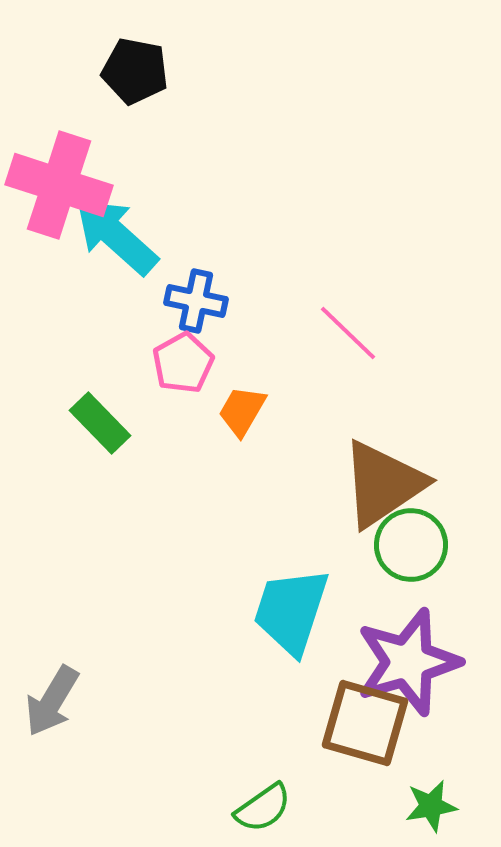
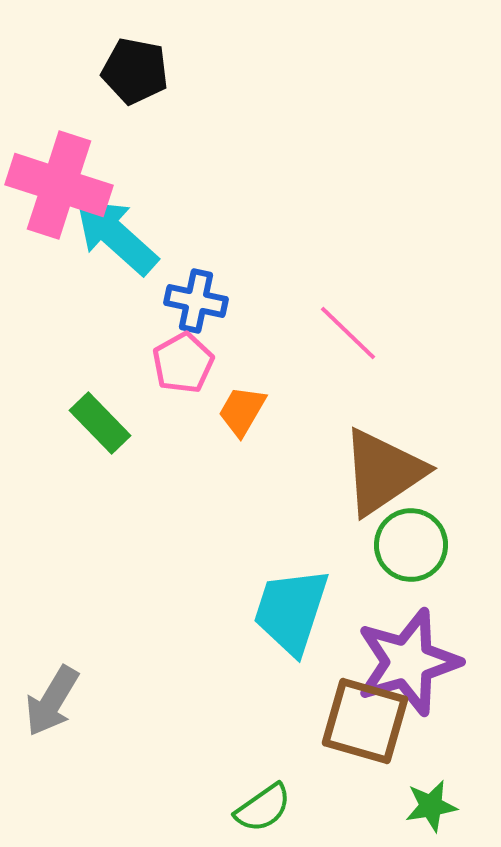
brown triangle: moved 12 px up
brown square: moved 2 px up
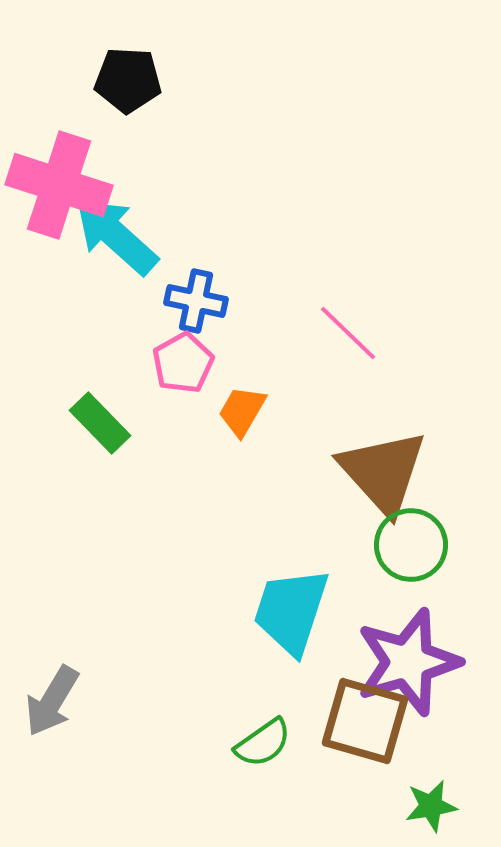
black pentagon: moved 7 px left, 9 px down; rotated 8 degrees counterclockwise
brown triangle: rotated 38 degrees counterclockwise
green semicircle: moved 65 px up
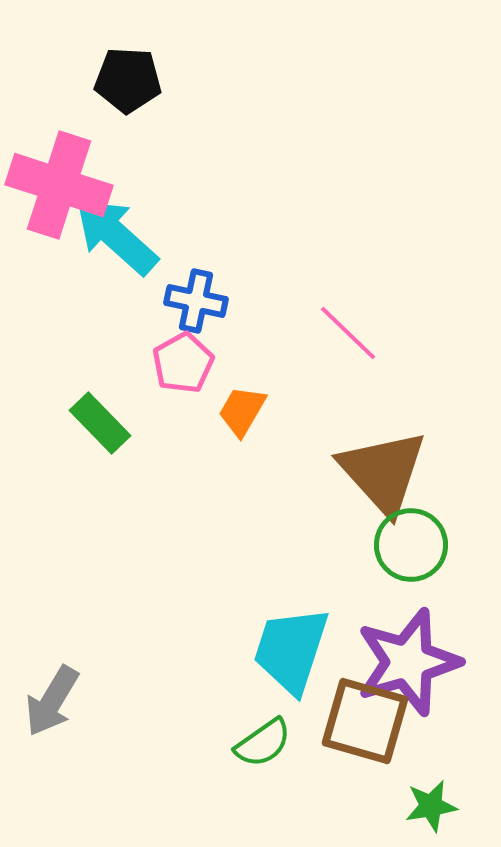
cyan trapezoid: moved 39 px down
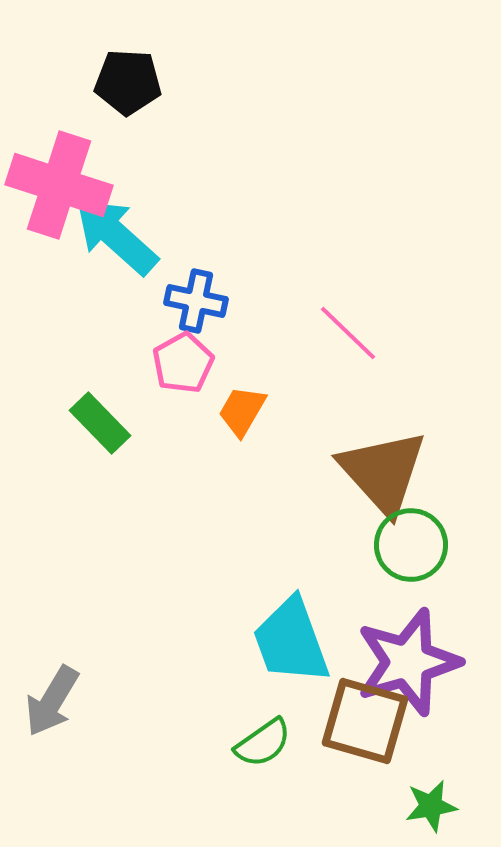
black pentagon: moved 2 px down
cyan trapezoid: moved 9 px up; rotated 38 degrees counterclockwise
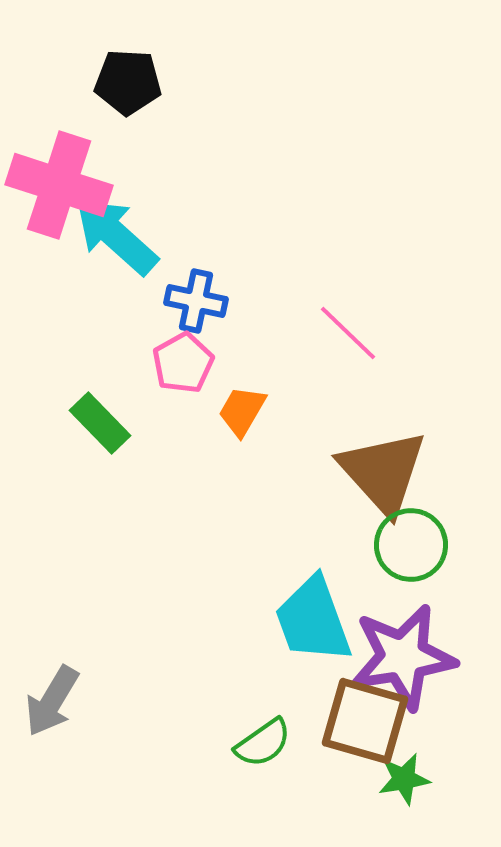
cyan trapezoid: moved 22 px right, 21 px up
purple star: moved 5 px left, 5 px up; rotated 7 degrees clockwise
green star: moved 27 px left, 27 px up
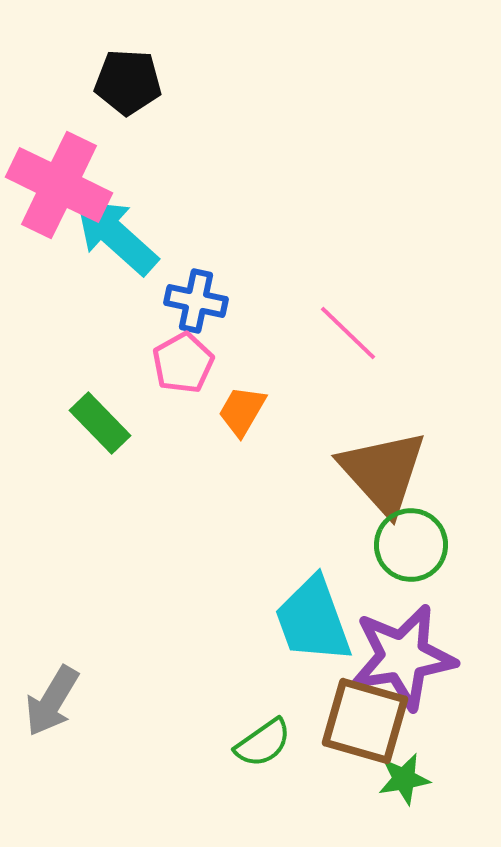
pink cross: rotated 8 degrees clockwise
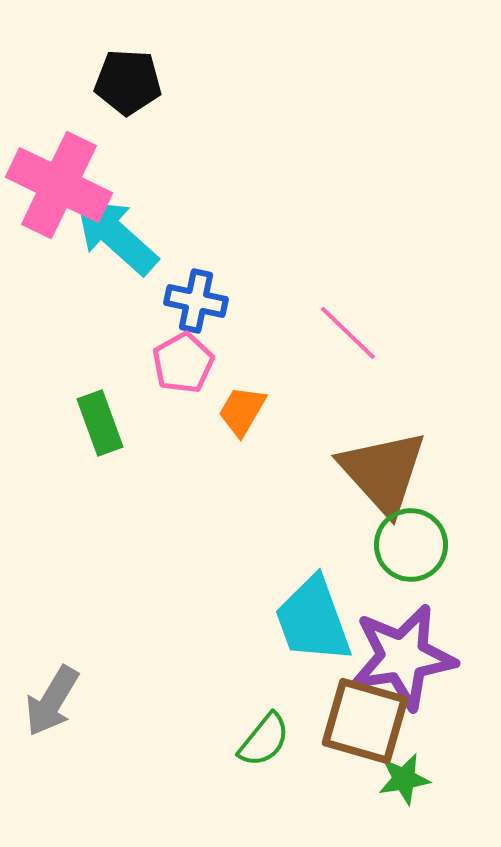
green rectangle: rotated 24 degrees clockwise
green semicircle: moved 1 px right, 3 px up; rotated 16 degrees counterclockwise
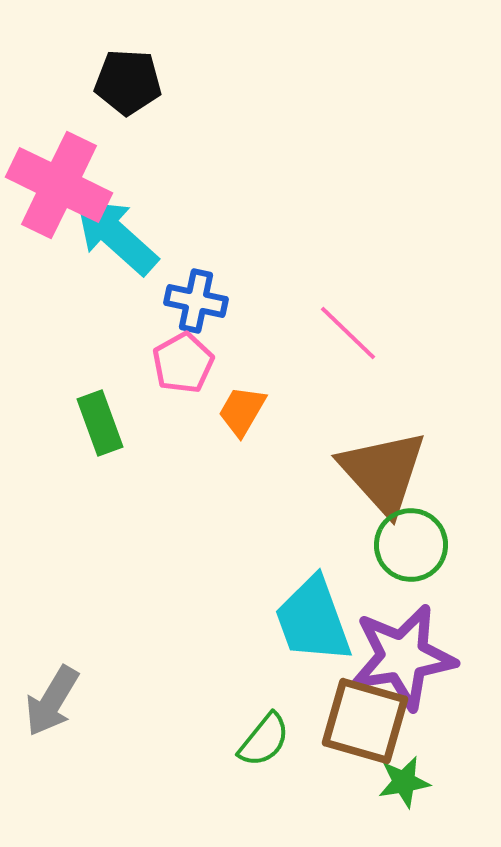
green star: moved 3 px down
